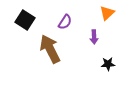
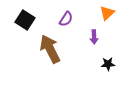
purple semicircle: moved 1 px right, 3 px up
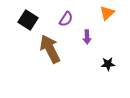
black square: moved 3 px right
purple arrow: moved 7 px left
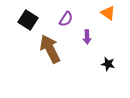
orange triangle: moved 1 px right; rotated 42 degrees counterclockwise
black star: rotated 16 degrees clockwise
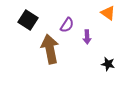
purple semicircle: moved 1 px right, 6 px down
brown arrow: rotated 16 degrees clockwise
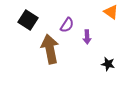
orange triangle: moved 3 px right, 1 px up
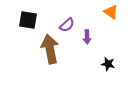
black square: rotated 24 degrees counterclockwise
purple semicircle: rotated 14 degrees clockwise
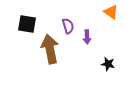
black square: moved 1 px left, 4 px down
purple semicircle: moved 1 px right, 1 px down; rotated 63 degrees counterclockwise
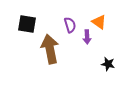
orange triangle: moved 12 px left, 10 px down
purple semicircle: moved 2 px right, 1 px up
